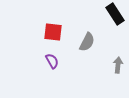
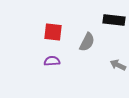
black rectangle: moved 1 px left, 6 px down; rotated 50 degrees counterclockwise
purple semicircle: rotated 63 degrees counterclockwise
gray arrow: rotated 70 degrees counterclockwise
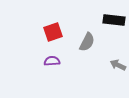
red square: rotated 24 degrees counterclockwise
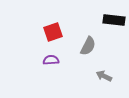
gray semicircle: moved 1 px right, 4 px down
purple semicircle: moved 1 px left, 1 px up
gray arrow: moved 14 px left, 11 px down
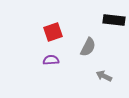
gray semicircle: moved 1 px down
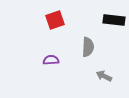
red square: moved 2 px right, 12 px up
gray semicircle: rotated 24 degrees counterclockwise
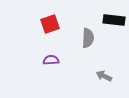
red square: moved 5 px left, 4 px down
gray semicircle: moved 9 px up
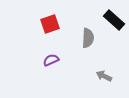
black rectangle: rotated 35 degrees clockwise
purple semicircle: rotated 21 degrees counterclockwise
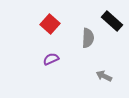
black rectangle: moved 2 px left, 1 px down
red square: rotated 30 degrees counterclockwise
purple semicircle: moved 1 px up
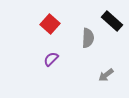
purple semicircle: rotated 21 degrees counterclockwise
gray arrow: moved 2 px right, 1 px up; rotated 63 degrees counterclockwise
